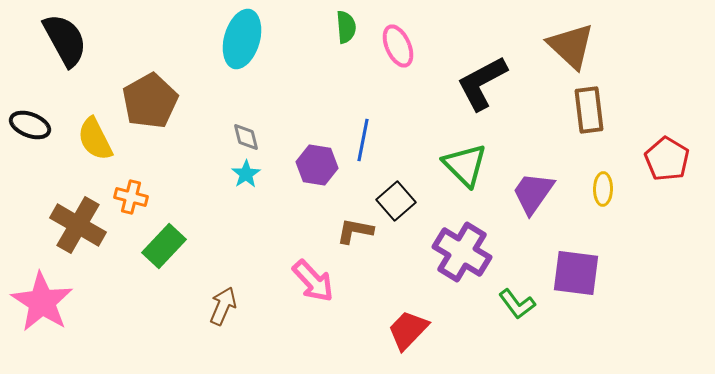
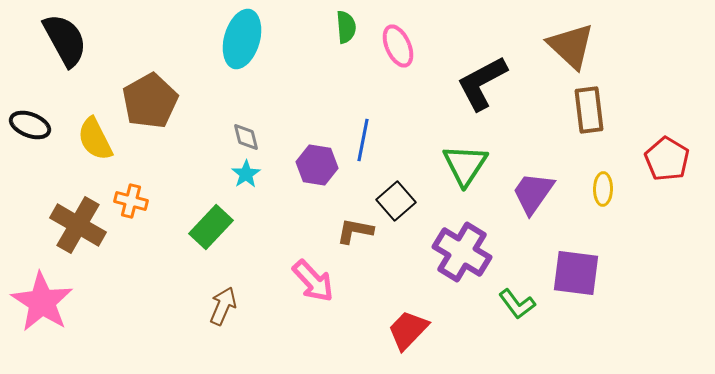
green triangle: rotated 18 degrees clockwise
orange cross: moved 4 px down
green rectangle: moved 47 px right, 19 px up
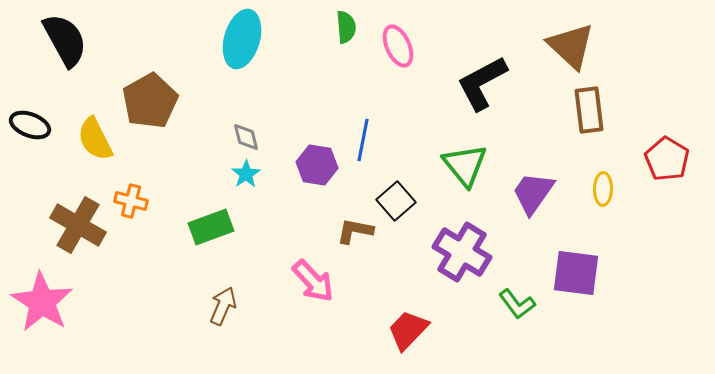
green triangle: rotated 12 degrees counterclockwise
green rectangle: rotated 27 degrees clockwise
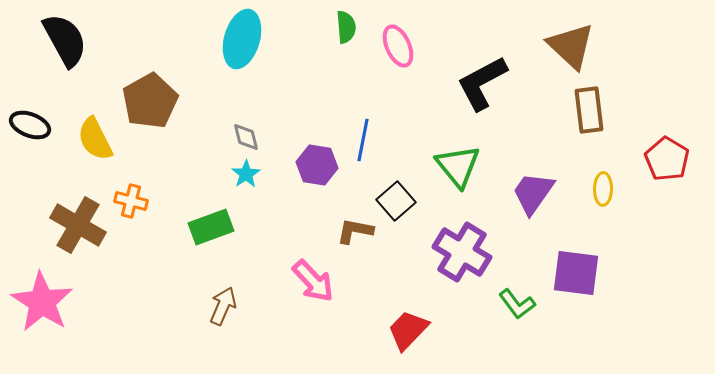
green triangle: moved 7 px left, 1 px down
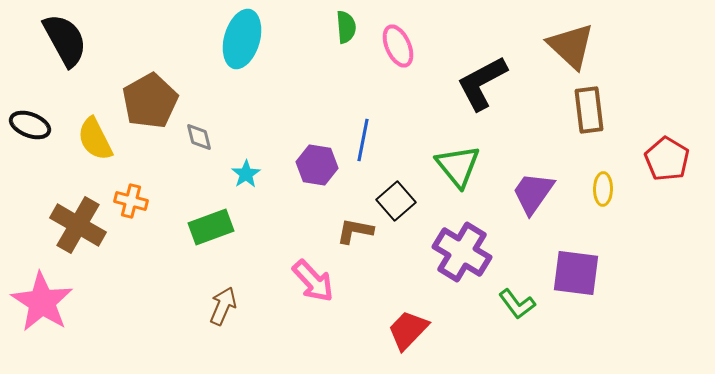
gray diamond: moved 47 px left
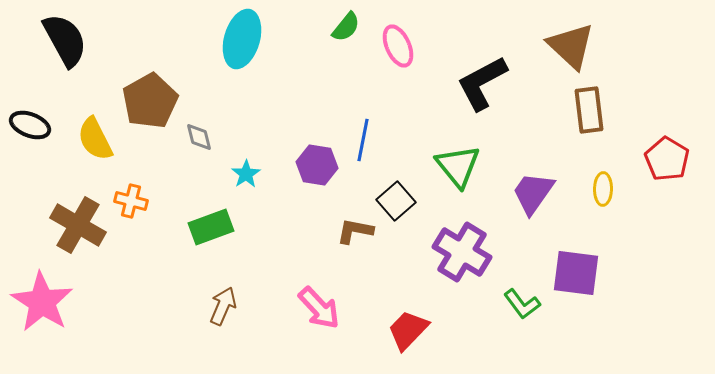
green semicircle: rotated 44 degrees clockwise
pink arrow: moved 6 px right, 27 px down
green L-shape: moved 5 px right
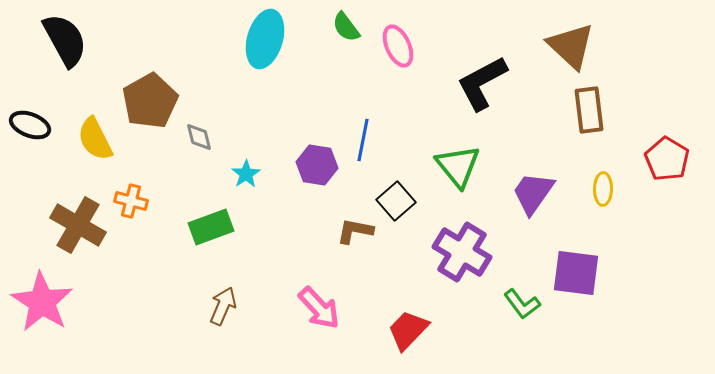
green semicircle: rotated 104 degrees clockwise
cyan ellipse: moved 23 px right
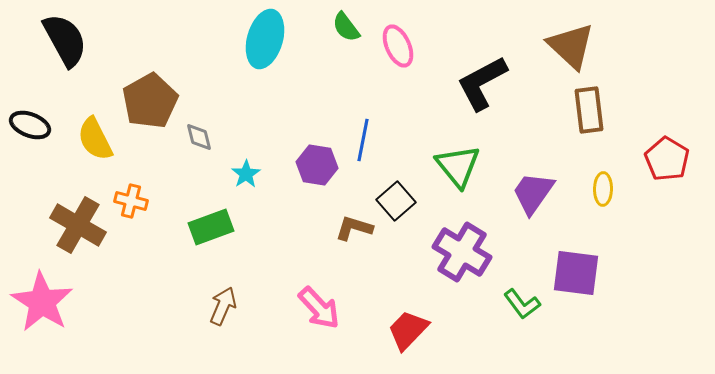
brown L-shape: moved 1 px left, 3 px up; rotated 6 degrees clockwise
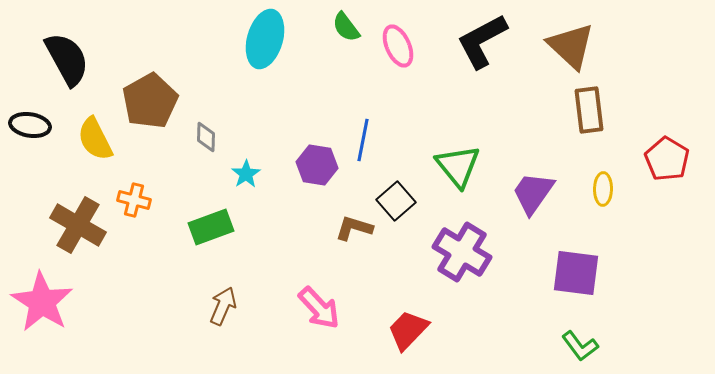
black semicircle: moved 2 px right, 19 px down
black L-shape: moved 42 px up
black ellipse: rotated 12 degrees counterclockwise
gray diamond: moved 7 px right; rotated 16 degrees clockwise
orange cross: moved 3 px right, 1 px up
green L-shape: moved 58 px right, 42 px down
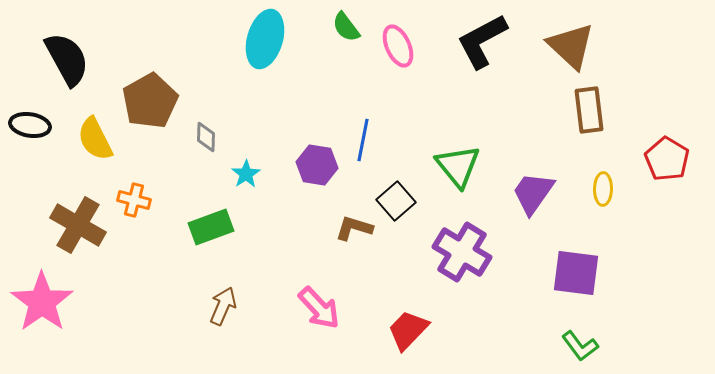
pink star: rotated 4 degrees clockwise
